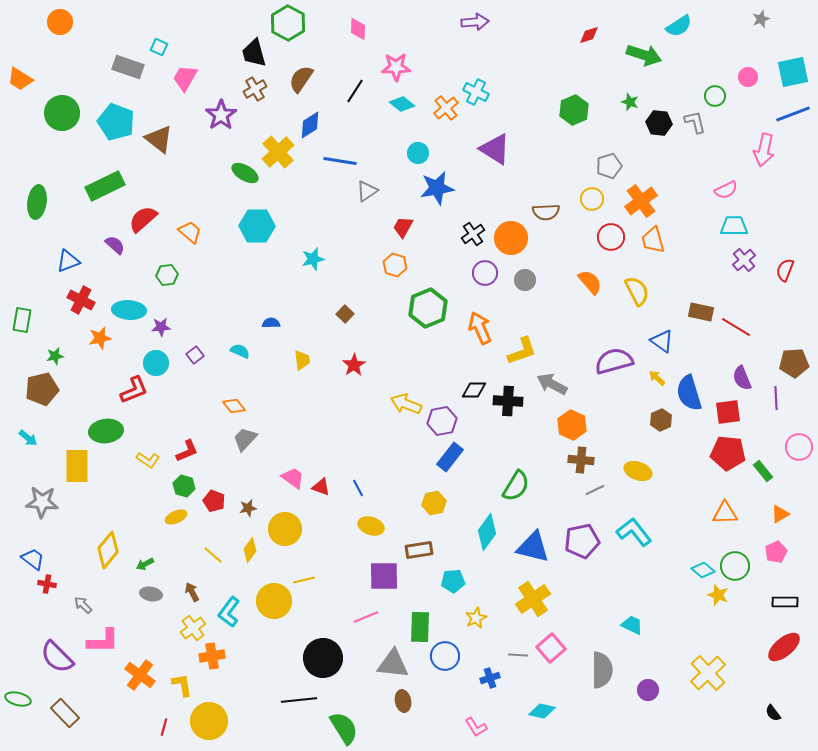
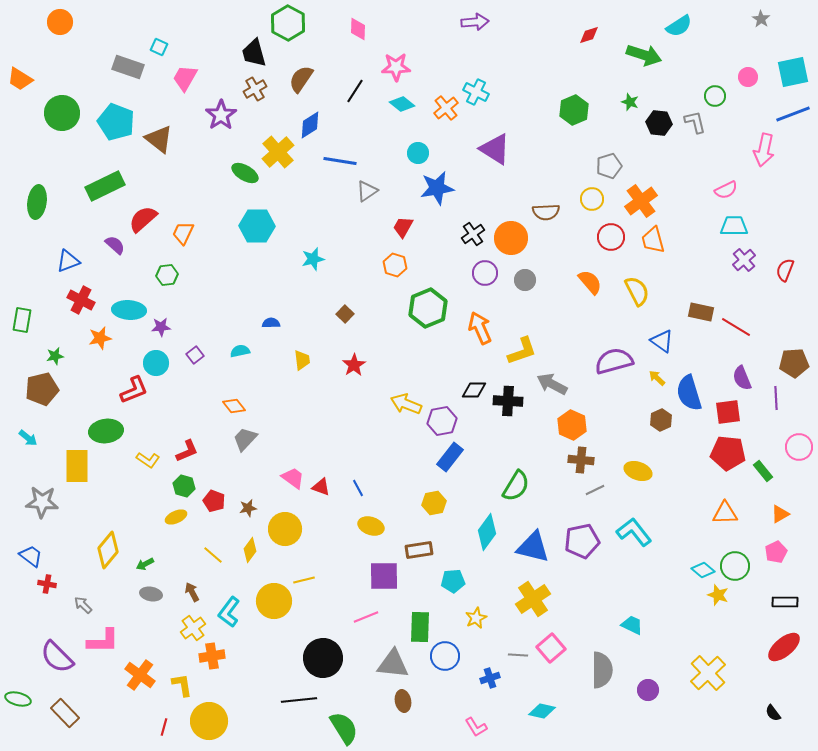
gray star at (761, 19): rotated 18 degrees counterclockwise
orange trapezoid at (190, 232): moved 7 px left, 1 px down; rotated 105 degrees counterclockwise
cyan semicircle at (240, 351): rotated 36 degrees counterclockwise
blue trapezoid at (33, 559): moved 2 px left, 3 px up
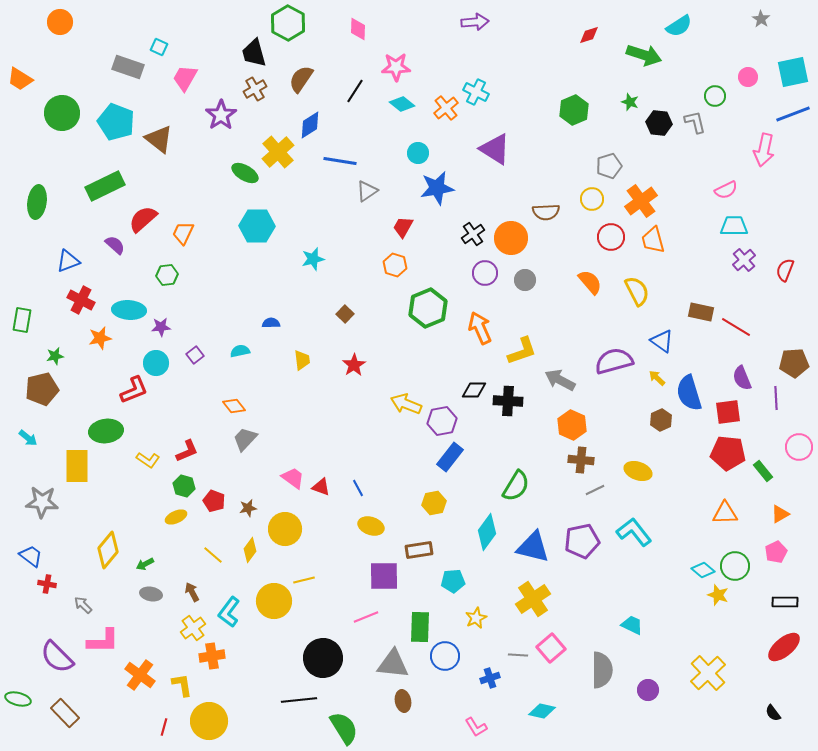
gray arrow at (552, 384): moved 8 px right, 4 px up
